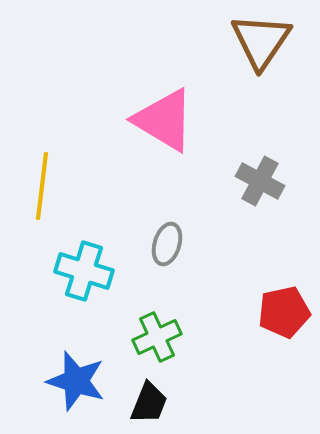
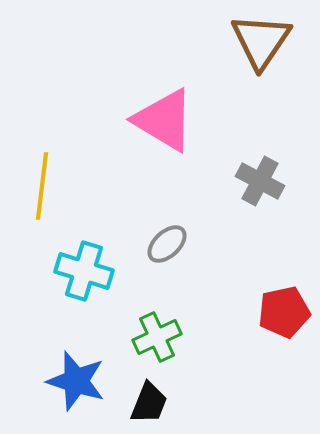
gray ellipse: rotated 30 degrees clockwise
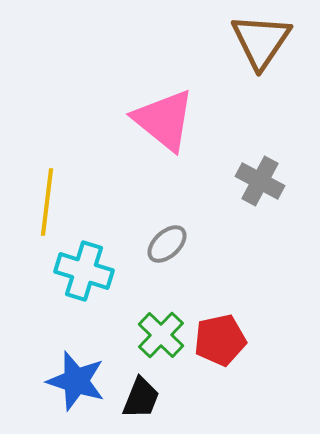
pink triangle: rotated 8 degrees clockwise
yellow line: moved 5 px right, 16 px down
red pentagon: moved 64 px left, 28 px down
green cross: moved 4 px right, 2 px up; rotated 21 degrees counterclockwise
black trapezoid: moved 8 px left, 5 px up
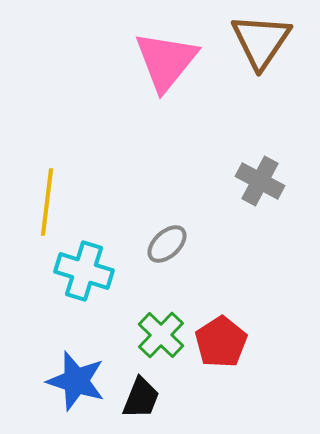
pink triangle: moved 2 px right, 59 px up; rotated 30 degrees clockwise
red pentagon: moved 1 px right, 2 px down; rotated 21 degrees counterclockwise
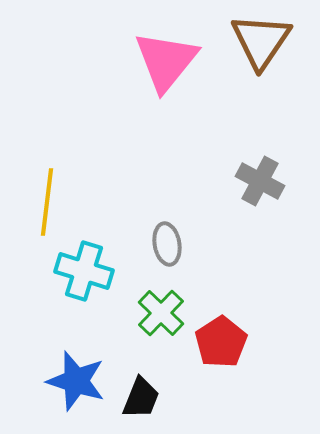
gray ellipse: rotated 57 degrees counterclockwise
green cross: moved 22 px up
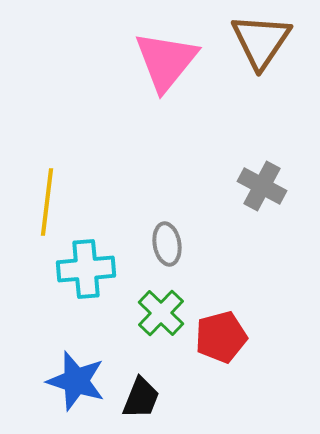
gray cross: moved 2 px right, 5 px down
cyan cross: moved 2 px right, 2 px up; rotated 22 degrees counterclockwise
red pentagon: moved 5 px up; rotated 18 degrees clockwise
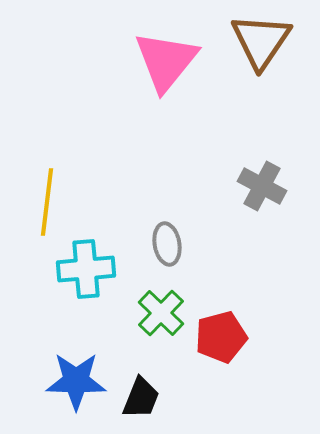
blue star: rotated 16 degrees counterclockwise
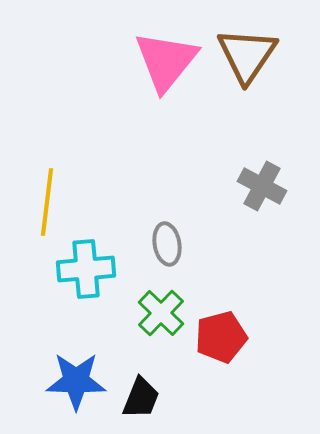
brown triangle: moved 14 px left, 14 px down
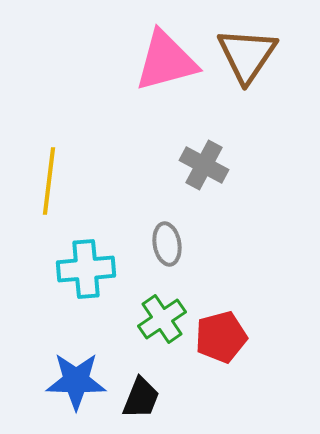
pink triangle: rotated 36 degrees clockwise
gray cross: moved 58 px left, 21 px up
yellow line: moved 2 px right, 21 px up
green cross: moved 1 px right, 6 px down; rotated 12 degrees clockwise
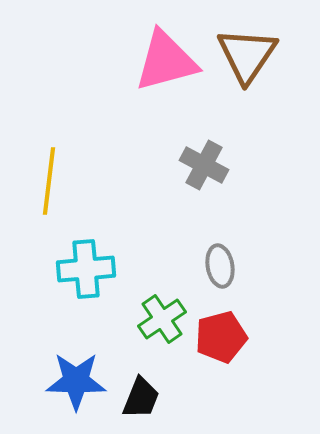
gray ellipse: moved 53 px right, 22 px down
